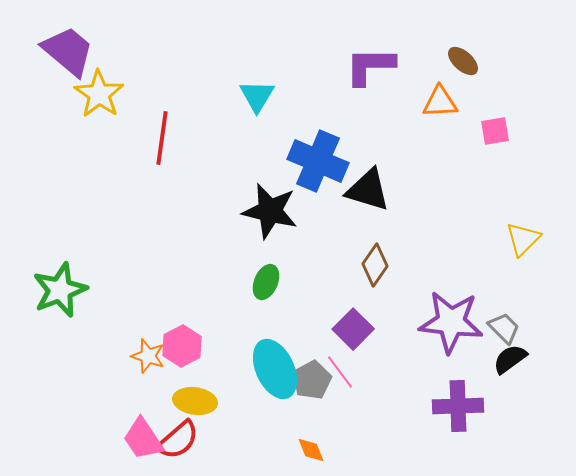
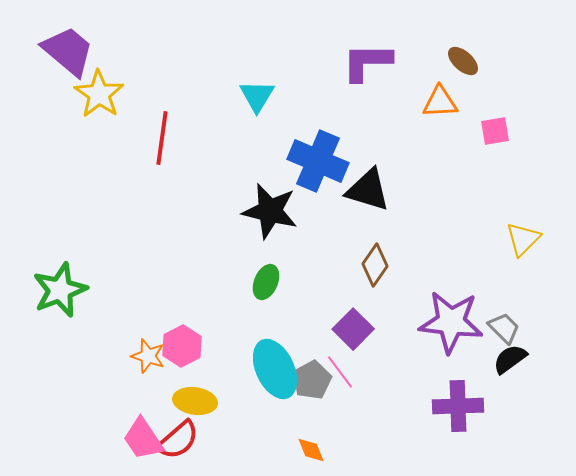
purple L-shape: moved 3 px left, 4 px up
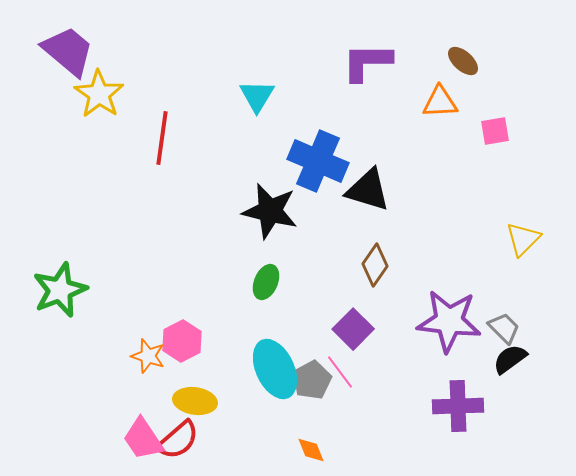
purple star: moved 2 px left, 1 px up
pink hexagon: moved 5 px up
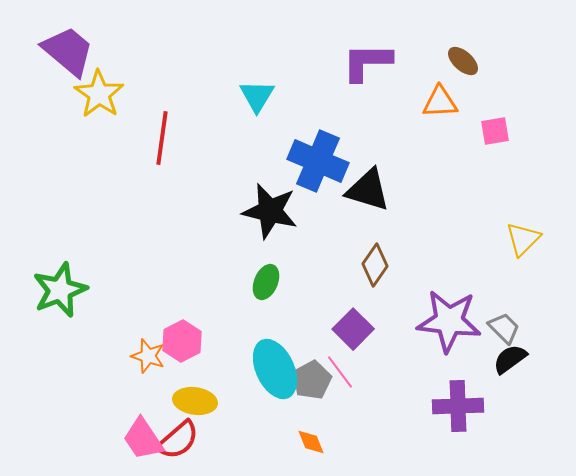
orange diamond: moved 8 px up
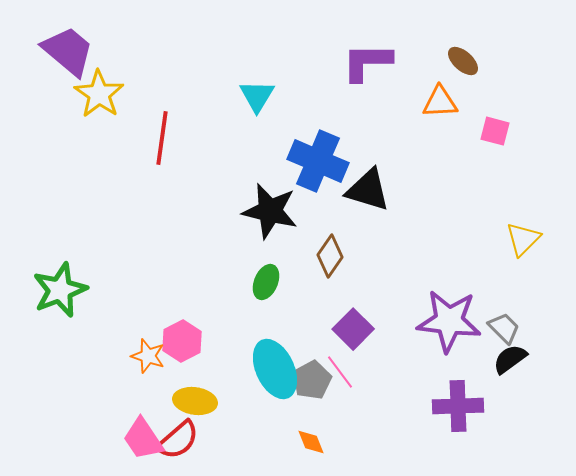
pink square: rotated 24 degrees clockwise
brown diamond: moved 45 px left, 9 px up
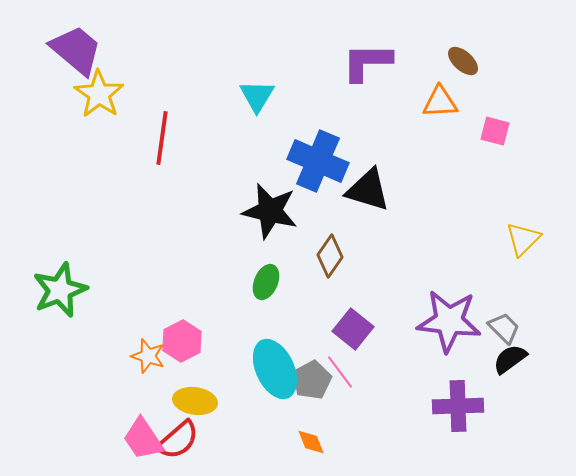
purple trapezoid: moved 8 px right, 1 px up
purple square: rotated 6 degrees counterclockwise
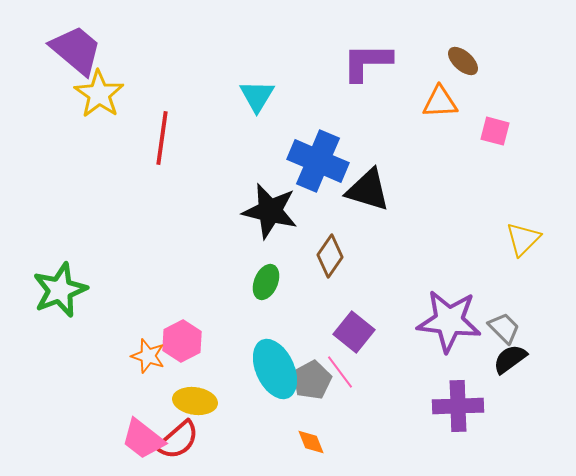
purple square: moved 1 px right, 3 px down
pink trapezoid: rotated 18 degrees counterclockwise
